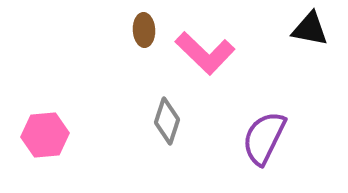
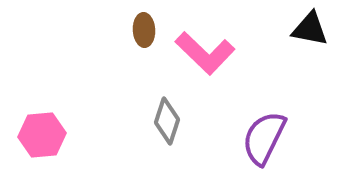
pink hexagon: moved 3 px left
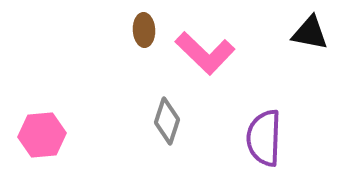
black triangle: moved 4 px down
purple semicircle: rotated 24 degrees counterclockwise
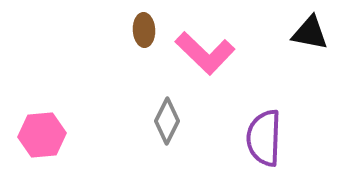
gray diamond: rotated 9 degrees clockwise
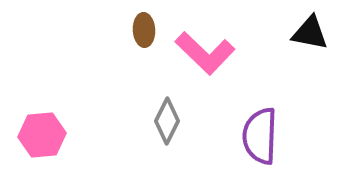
purple semicircle: moved 4 px left, 2 px up
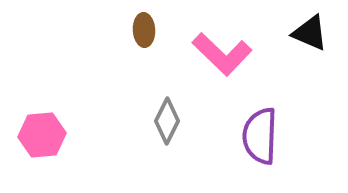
black triangle: rotated 12 degrees clockwise
pink L-shape: moved 17 px right, 1 px down
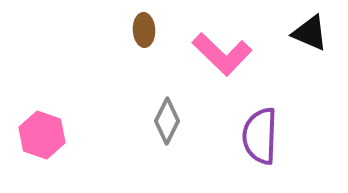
pink hexagon: rotated 24 degrees clockwise
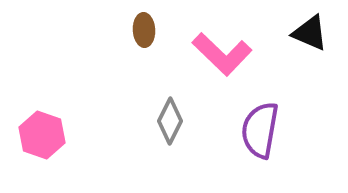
gray diamond: moved 3 px right
purple semicircle: moved 6 px up; rotated 8 degrees clockwise
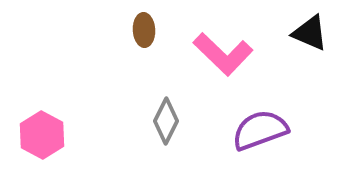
pink L-shape: moved 1 px right
gray diamond: moved 4 px left
purple semicircle: rotated 60 degrees clockwise
pink hexagon: rotated 9 degrees clockwise
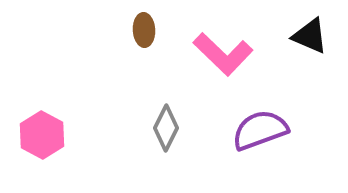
black triangle: moved 3 px down
gray diamond: moved 7 px down
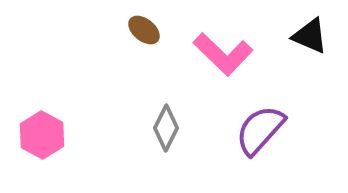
brown ellipse: rotated 48 degrees counterclockwise
purple semicircle: rotated 28 degrees counterclockwise
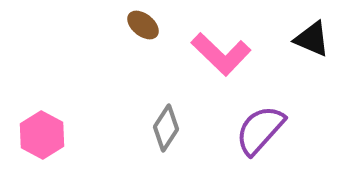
brown ellipse: moved 1 px left, 5 px up
black triangle: moved 2 px right, 3 px down
pink L-shape: moved 2 px left
gray diamond: rotated 6 degrees clockwise
